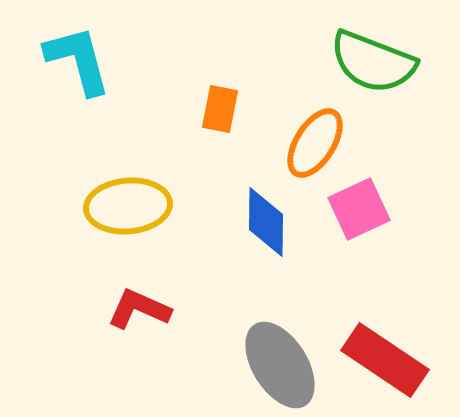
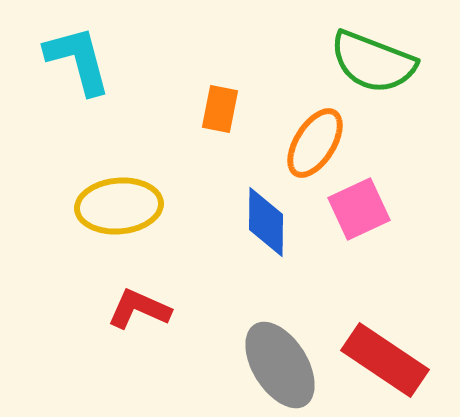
yellow ellipse: moved 9 px left
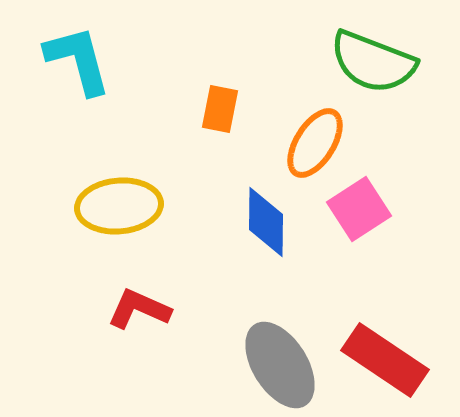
pink square: rotated 8 degrees counterclockwise
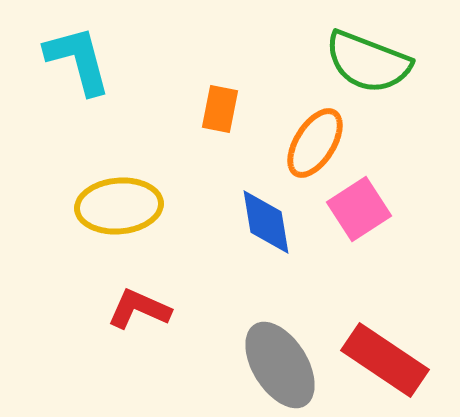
green semicircle: moved 5 px left
blue diamond: rotated 10 degrees counterclockwise
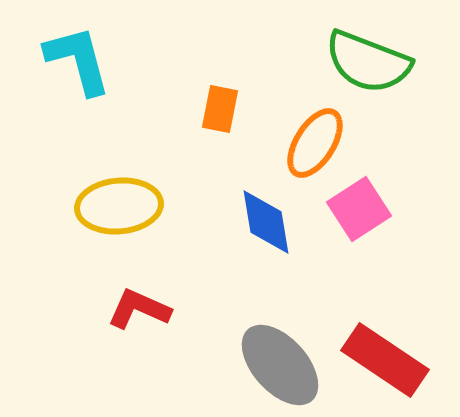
gray ellipse: rotated 10 degrees counterclockwise
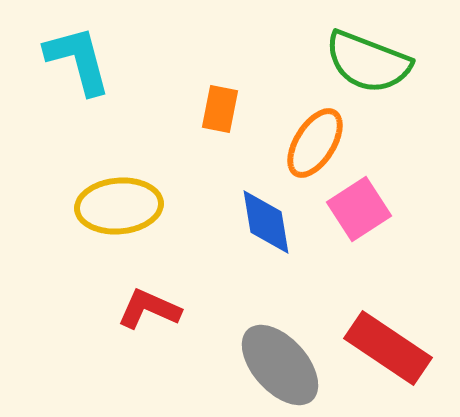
red L-shape: moved 10 px right
red rectangle: moved 3 px right, 12 px up
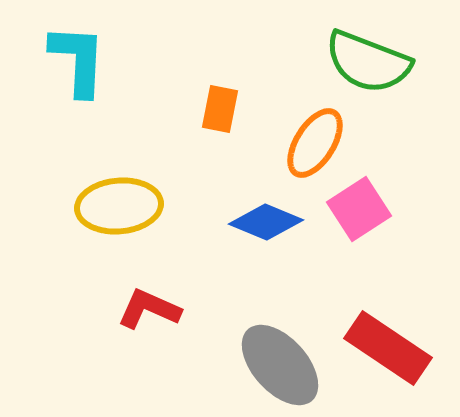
cyan L-shape: rotated 18 degrees clockwise
blue diamond: rotated 58 degrees counterclockwise
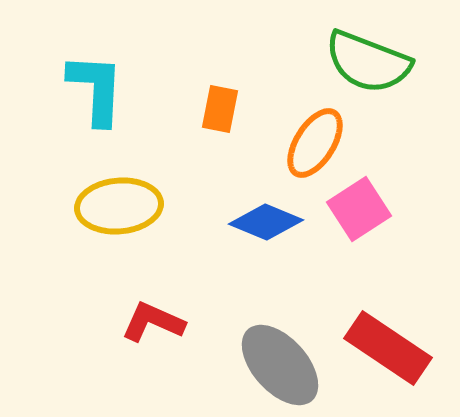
cyan L-shape: moved 18 px right, 29 px down
red L-shape: moved 4 px right, 13 px down
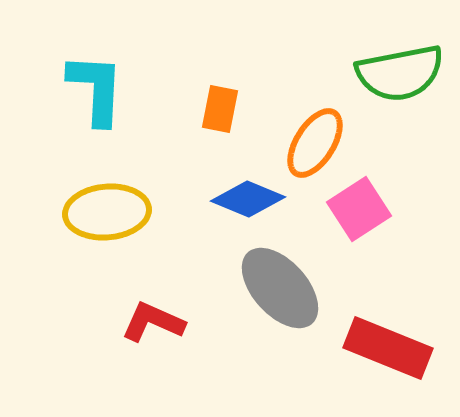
green semicircle: moved 32 px right, 11 px down; rotated 32 degrees counterclockwise
yellow ellipse: moved 12 px left, 6 px down
blue diamond: moved 18 px left, 23 px up
red rectangle: rotated 12 degrees counterclockwise
gray ellipse: moved 77 px up
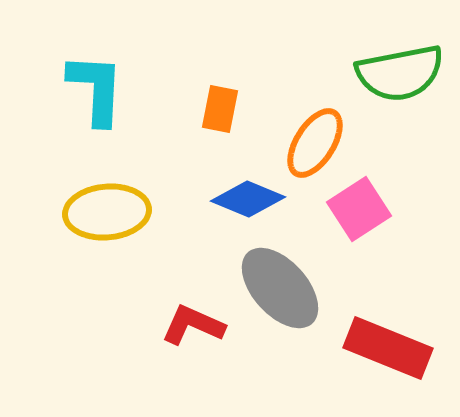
red L-shape: moved 40 px right, 3 px down
